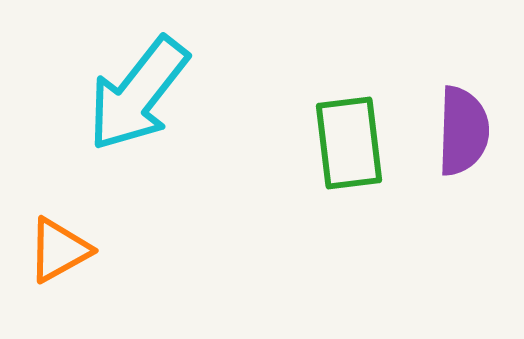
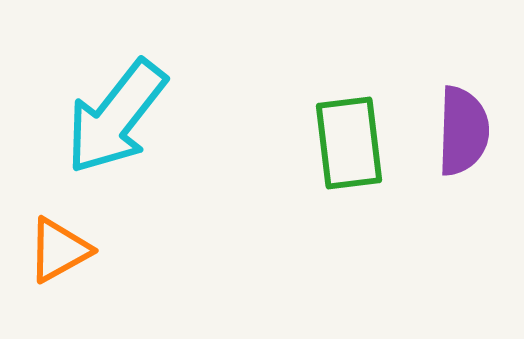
cyan arrow: moved 22 px left, 23 px down
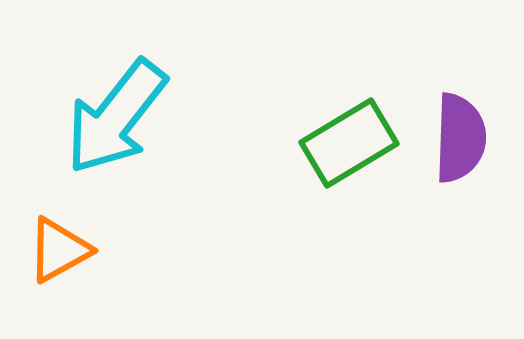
purple semicircle: moved 3 px left, 7 px down
green rectangle: rotated 66 degrees clockwise
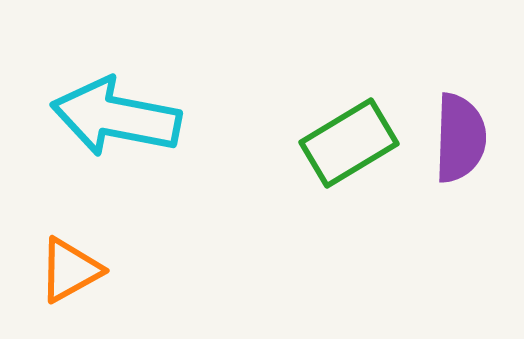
cyan arrow: rotated 63 degrees clockwise
orange triangle: moved 11 px right, 20 px down
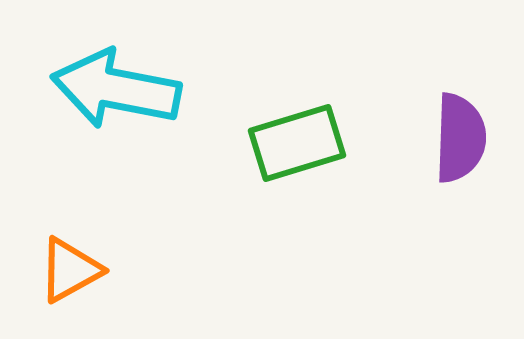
cyan arrow: moved 28 px up
green rectangle: moved 52 px left; rotated 14 degrees clockwise
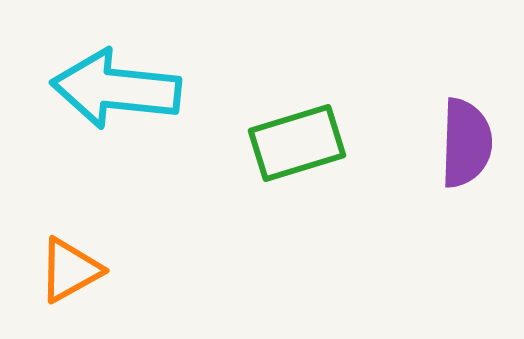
cyan arrow: rotated 5 degrees counterclockwise
purple semicircle: moved 6 px right, 5 px down
